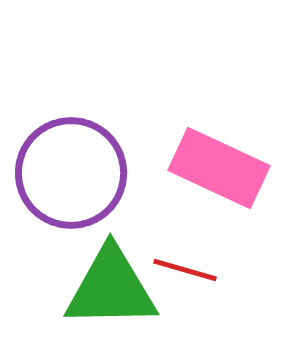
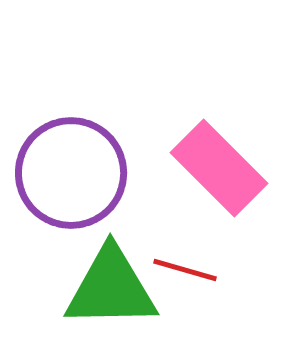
pink rectangle: rotated 20 degrees clockwise
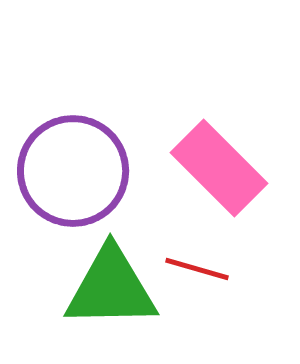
purple circle: moved 2 px right, 2 px up
red line: moved 12 px right, 1 px up
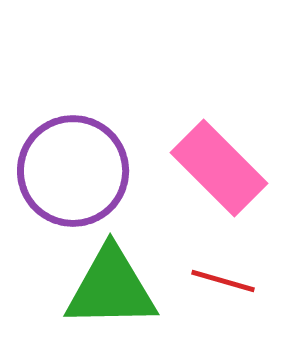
red line: moved 26 px right, 12 px down
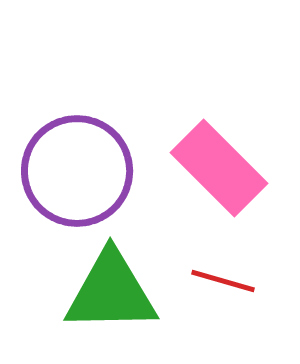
purple circle: moved 4 px right
green triangle: moved 4 px down
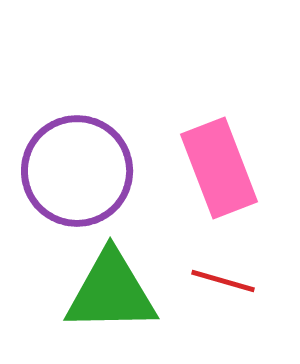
pink rectangle: rotated 24 degrees clockwise
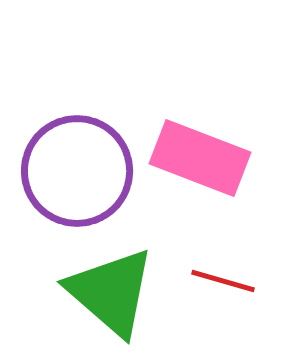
pink rectangle: moved 19 px left, 10 px up; rotated 48 degrees counterclockwise
green triangle: rotated 42 degrees clockwise
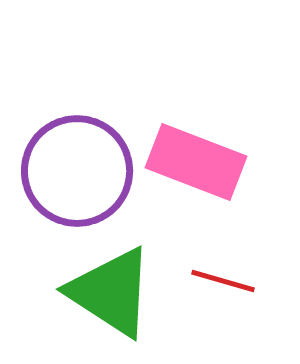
pink rectangle: moved 4 px left, 4 px down
green triangle: rotated 8 degrees counterclockwise
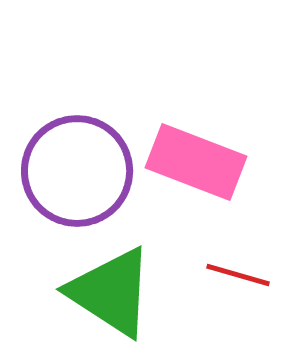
red line: moved 15 px right, 6 px up
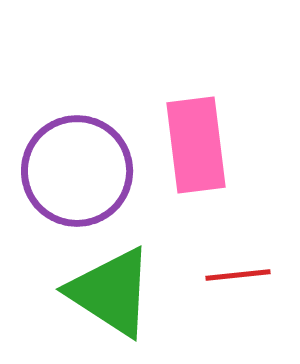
pink rectangle: moved 17 px up; rotated 62 degrees clockwise
red line: rotated 22 degrees counterclockwise
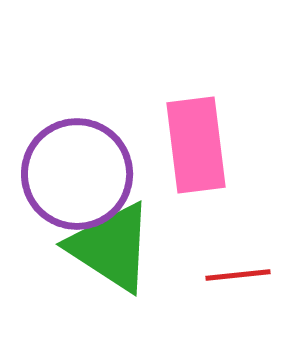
purple circle: moved 3 px down
green triangle: moved 45 px up
